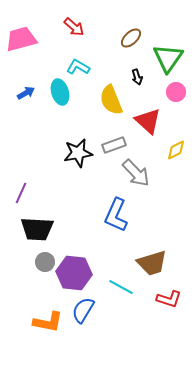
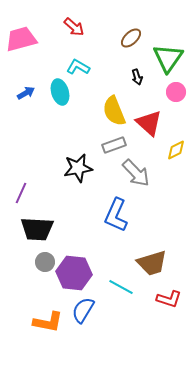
yellow semicircle: moved 3 px right, 11 px down
red triangle: moved 1 px right, 2 px down
black star: moved 15 px down
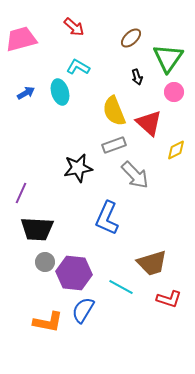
pink circle: moved 2 px left
gray arrow: moved 1 px left, 2 px down
blue L-shape: moved 9 px left, 3 px down
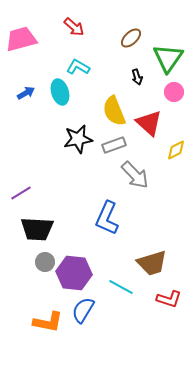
black star: moved 29 px up
purple line: rotated 35 degrees clockwise
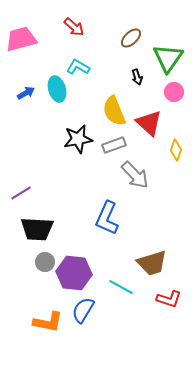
cyan ellipse: moved 3 px left, 3 px up
yellow diamond: rotated 45 degrees counterclockwise
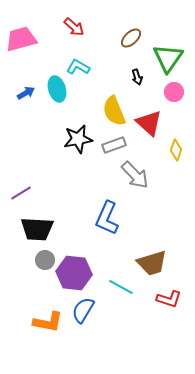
gray circle: moved 2 px up
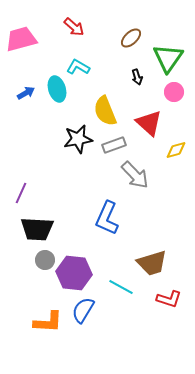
yellow semicircle: moved 9 px left
yellow diamond: rotated 55 degrees clockwise
purple line: rotated 35 degrees counterclockwise
orange L-shape: rotated 8 degrees counterclockwise
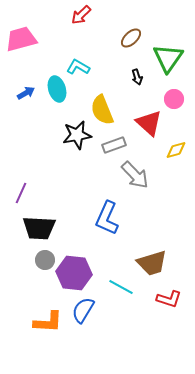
red arrow: moved 7 px right, 12 px up; rotated 95 degrees clockwise
pink circle: moved 7 px down
yellow semicircle: moved 3 px left, 1 px up
black star: moved 1 px left, 4 px up
black trapezoid: moved 2 px right, 1 px up
